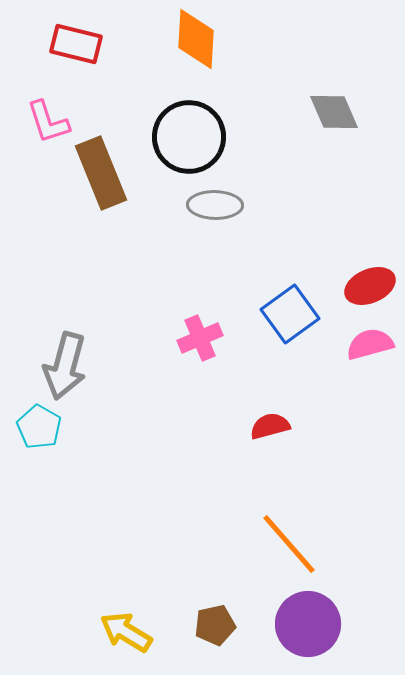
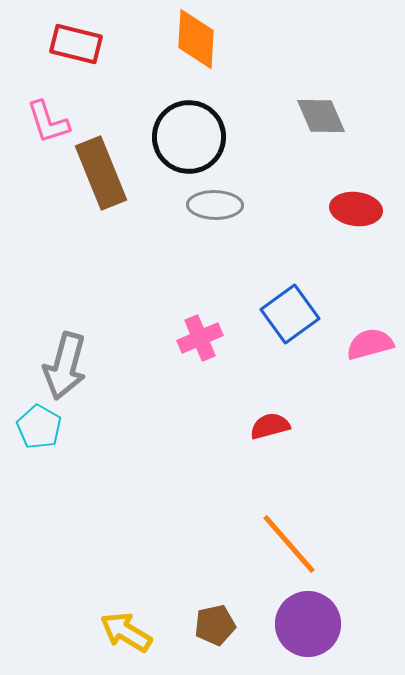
gray diamond: moved 13 px left, 4 px down
red ellipse: moved 14 px left, 77 px up; rotated 30 degrees clockwise
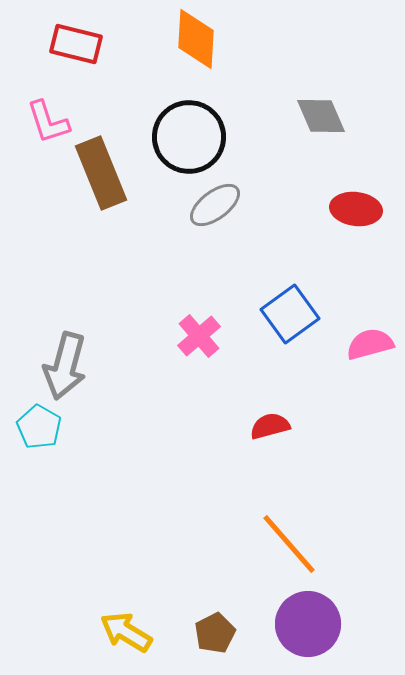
gray ellipse: rotated 38 degrees counterclockwise
pink cross: moved 1 px left, 2 px up; rotated 18 degrees counterclockwise
brown pentagon: moved 8 px down; rotated 15 degrees counterclockwise
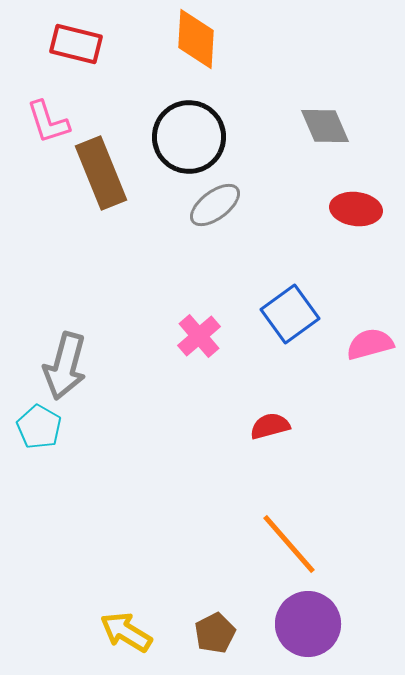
gray diamond: moved 4 px right, 10 px down
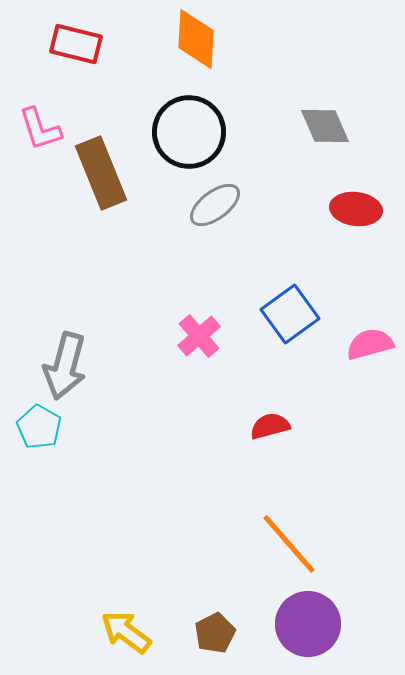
pink L-shape: moved 8 px left, 7 px down
black circle: moved 5 px up
yellow arrow: rotated 6 degrees clockwise
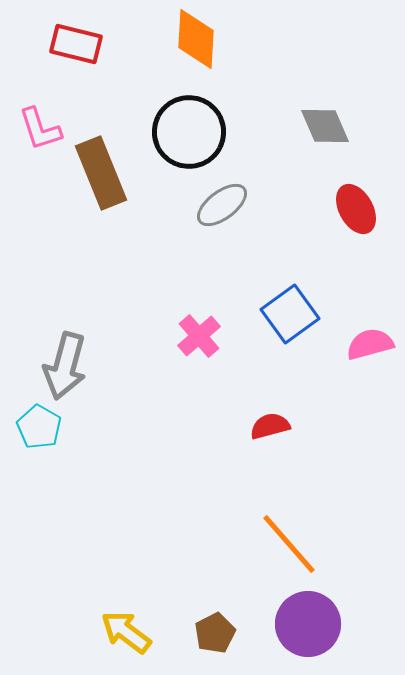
gray ellipse: moved 7 px right
red ellipse: rotated 54 degrees clockwise
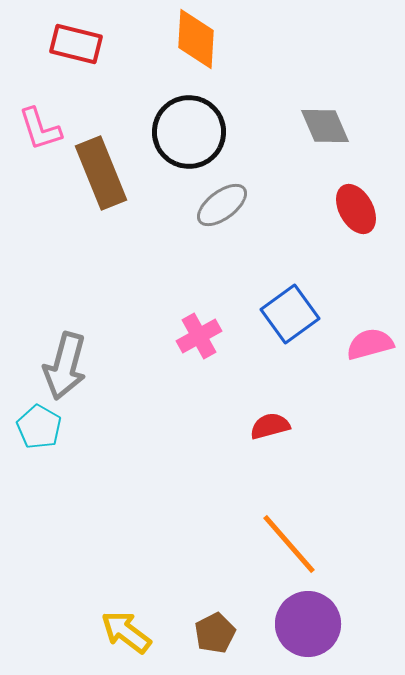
pink cross: rotated 12 degrees clockwise
